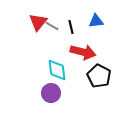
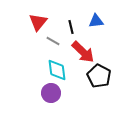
gray line: moved 1 px right, 15 px down
red arrow: rotated 30 degrees clockwise
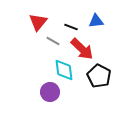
black line: rotated 56 degrees counterclockwise
red arrow: moved 1 px left, 3 px up
cyan diamond: moved 7 px right
purple circle: moved 1 px left, 1 px up
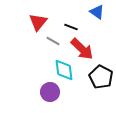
blue triangle: moved 1 px right, 9 px up; rotated 42 degrees clockwise
black pentagon: moved 2 px right, 1 px down
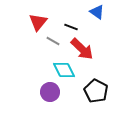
cyan diamond: rotated 20 degrees counterclockwise
black pentagon: moved 5 px left, 14 px down
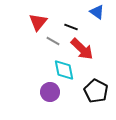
cyan diamond: rotated 15 degrees clockwise
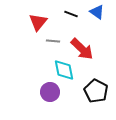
black line: moved 13 px up
gray line: rotated 24 degrees counterclockwise
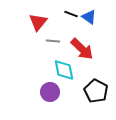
blue triangle: moved 8 px left, 5 px down
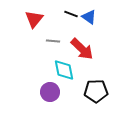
red triangle: moved 4 px left, 3 px up
black pentagon: rotated 30 degrees counterclockwise
